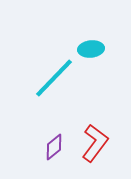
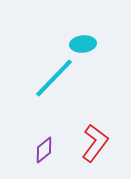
cyan ellipse: moved 8 px left, 5 px up
purple diamond: moved 10 px left, 3 px down
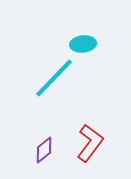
red L-shape: moved 5 px left
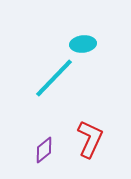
red L-shape: moved 4 px up; rotated 12 degrees counterclockwise
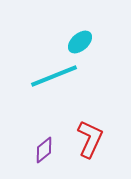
cyan ellipse: moved 3 px left, 2 px up; rotated 35 degrees counterclockwise
cyan line: moved 2 px up; rotated 24 degrees clockwise
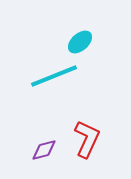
red L-shape: moved 3 px left
purple diamond: rotated 24 degrees clockwise
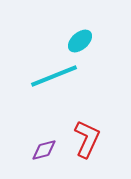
cyan ellipse: moved 1 px up
